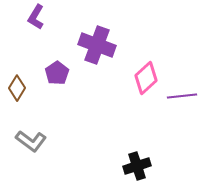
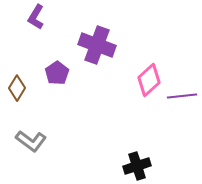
pink diamond: moved 3 px right, 2 px down
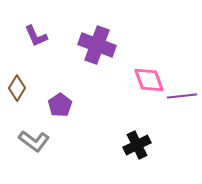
purple L-shape: moved 19 px down; rotated 55 degrees counterclockwise
purple pentagon: moved 3 px right, 32 px down
pink diamond: rotated 68 degrees counterclockwise
gray L-shape: moved 3 px right
black cross: moved 21 px up; rotated 8 degrees counterclockwise
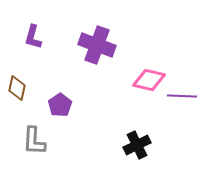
purple L-shape: moved 3 px left, 1 px down; rotated 40 degrees clockwise
pink diamond: rotated 56 degrees counterclockwise
brown diamond: rotated 20 degrees counterclockwise
purple line: rotated 8 degrees clockwise
gray L-shape: rotated 56 degrees clockwise
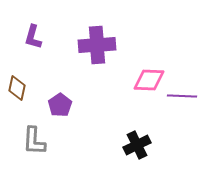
purple cross: rotated 24 degrees counterclockwise
pink diamond: rotated 12 degrees counterclockwise
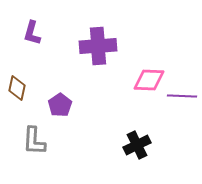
purple L-shape: moved 1 px left, 4 px up
purple cross: moved 1 px right, 1 px down
